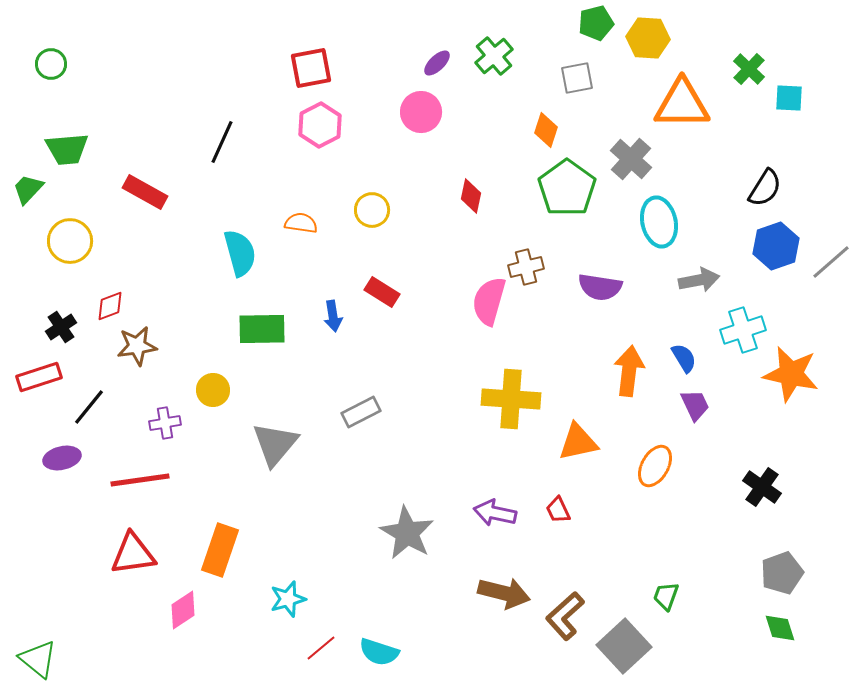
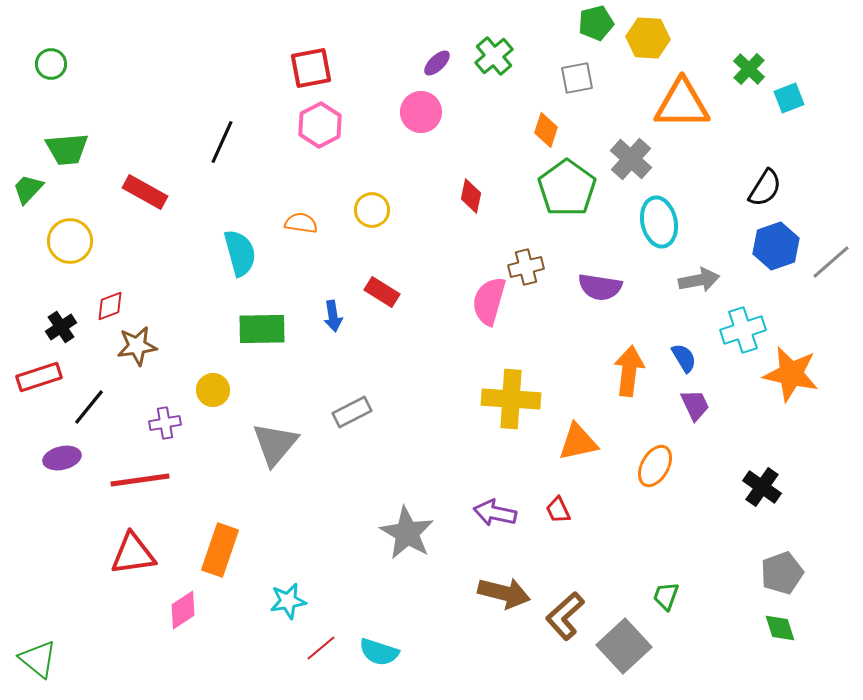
cyan square at (789, 98): rotated 24 degrees counterclockwise
gray rectangle at (361, 412): moved 9 px left
cyan star at (288, 599): moved 2 px down; rotated 6 degrees clockwise
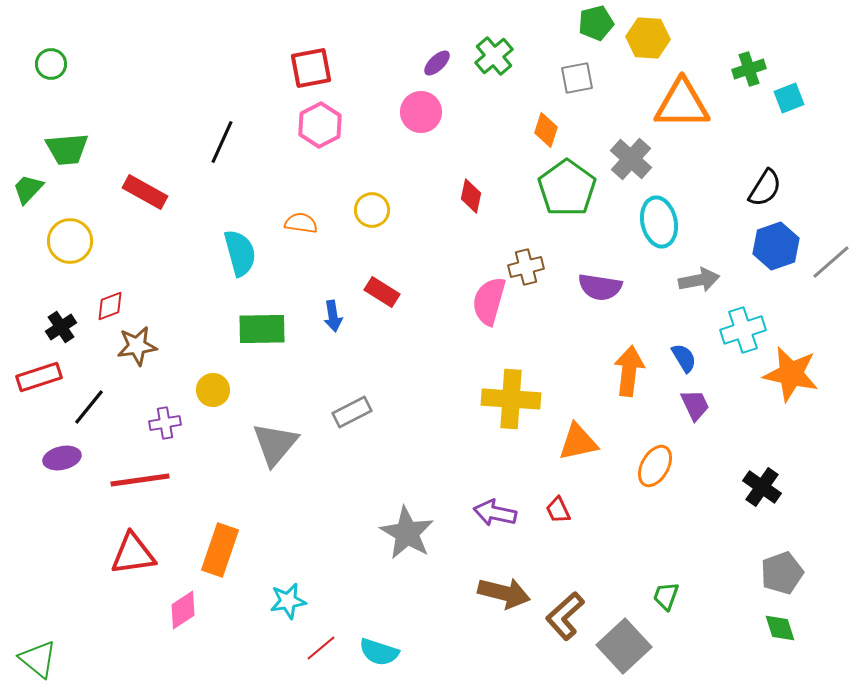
green cross at (749, 69): rotated 28 degrees clockwise
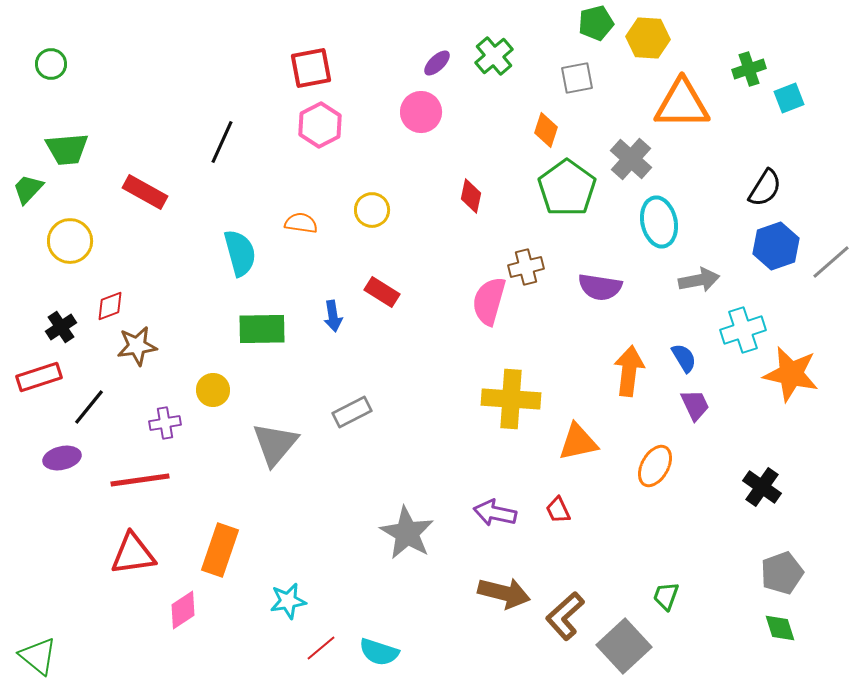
green triangle at (38, 659): moved 3 px up
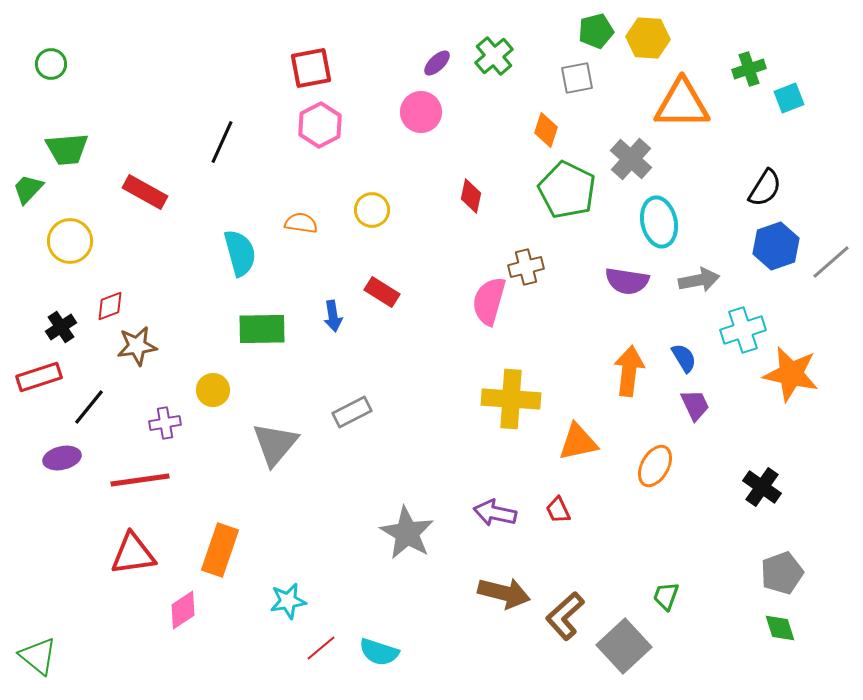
green pentagon at (596, 23): moved 8 px down
green pentagon at (567, 188): moved 2 px down; rotated 10 degrees counterclockwise
purple semicircle at (600, 287): moved 27 px right, 6 px up
